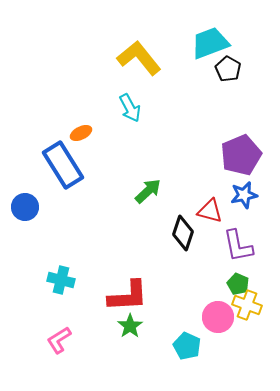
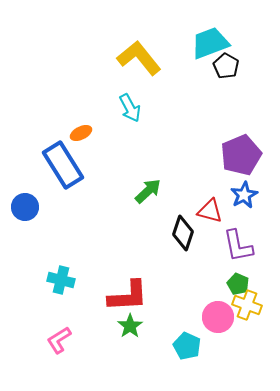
black pentagon: moved 2 px left, 3 px up
blue star: rotated 16 degrees counterclockwise
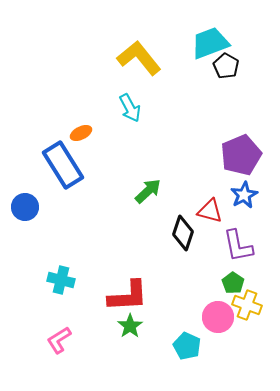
green pentagon: moved 5 px left, 1 px up; rotated 10 degrees clockwise
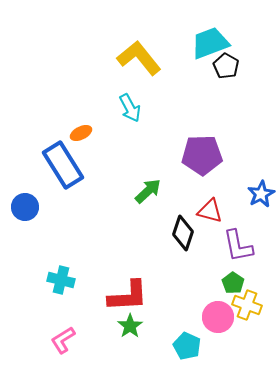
purple pentagon: moved 39 px left; rotated 21 degrees clockwise
blue star: moved 17 px right, 1 px up
pink L-shape: moved 4 px right
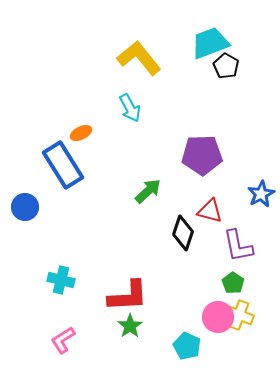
yellow cross: moved 8 px left, 10 px down
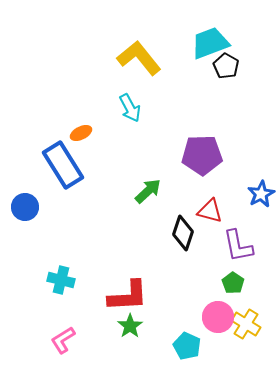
yellow cross: moved 7 px right, 9 px down; rotated 12 degrees clockwise
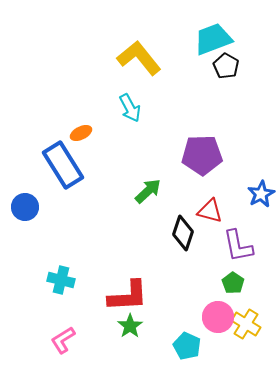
cyan trapezoid: moved 3 px right, 4 px up
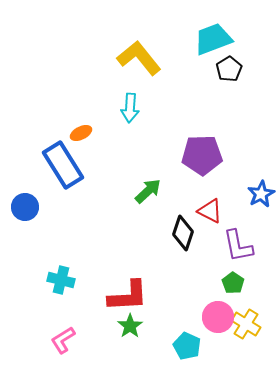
black pentagon: moved 3 px right, 3 px down; rotated 10 degrees clockwise
cyan arrow: rotated 32 degrees clockwise
red triangle: rotated 12 degrees clockwise
